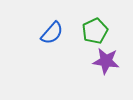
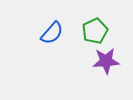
purple star: rotated 12 degrees counterclockwise
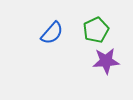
green pentagon: moved 1 px right, 1 px up
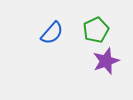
purple star: rotated 16 degrees counterclockwise
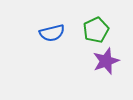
blue semicircle: rotated 35 degrees clockwise
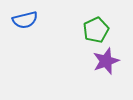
blue semicircle: moved 27 px left, 13 px up
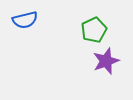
green pentagon: moved 2 px left
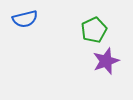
blue semicircle: moved 1 px up
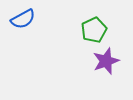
blue semicircle: moved 2 px left; rotated 15 degrees counterclockwise
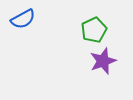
purple star: moved 3 px left
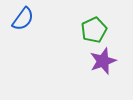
blue semicircle: rotated 25 degrees counterclockwise
